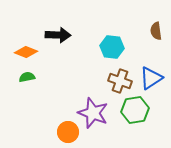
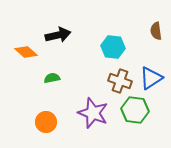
black arrow: rotated 15 degrees counterclockwise
cyan hexagon: moved 1 px right
orange diamond: rotated 20 degrees clockwise
green semicircle: moved 25 px right, 1 px down
green hexagon: rotated 16 degrees clockwise
orange circle: moved 22 px left, 10 px up
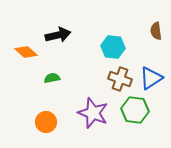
brown cross: moved 2 px up
